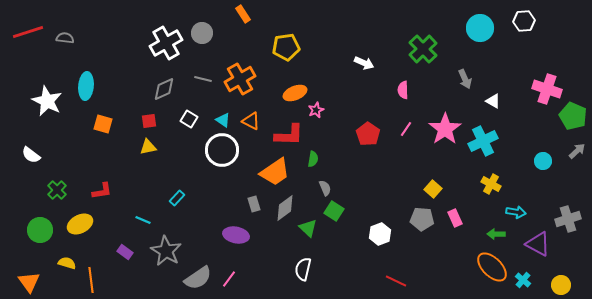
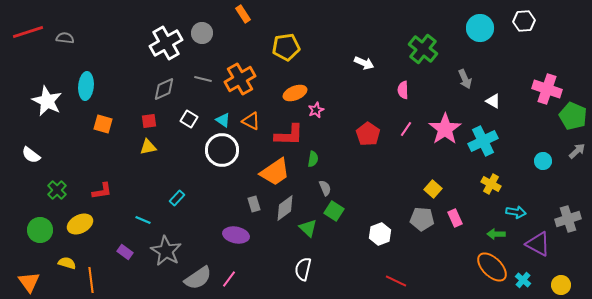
green cross at (423, 49): rotated 8 degrees counterclockwise
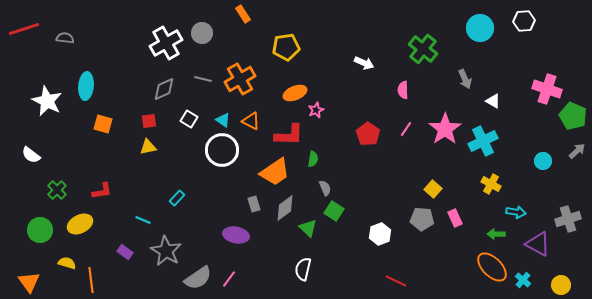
red line at (28, 32): moved 4 px left, 3 px up
